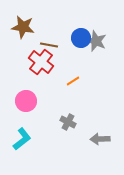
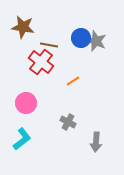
pink circle: moved 2 px down
gray arrow: moved 4 px left, 3 px down; rotated 84 degrees counterclockwise
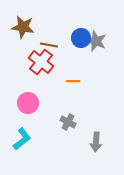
orange line: rotated 32 degrees clockwise
pink circle: moved 2 px right
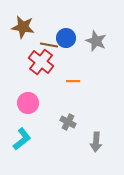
blue circle: moved 15 px left
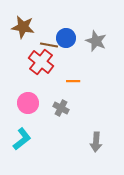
gray cross: moved 7 px left, 14 px up
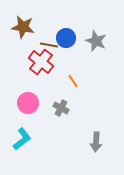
orange line: rotated 56 degrees clockwise
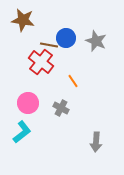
brown star: moved 7 px up
cyan L-shape: moved 7 px up
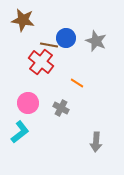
orange line: moved 4 px right, 2 px down; rotated 24 degrees counterclockwise
cyan L-shape: moved 2 px left
